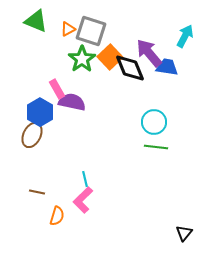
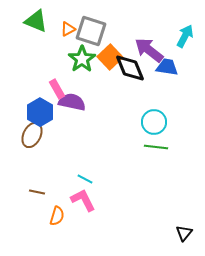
purple arrow: moved 3 px up; rotated 12 degrees counterclockwise
cyan line: rotated 49 degrees counterclockwise
pink L-shape: rotated 108 degrees clockwise
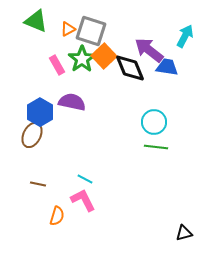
orange square: moved 6 px left, 1 px up
pink rectangle: moved 24 px up
brown line: moved 1 px right, 8 px up
black triangle: rotated 36 degrees clockwise
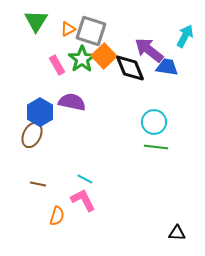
green triangle: rotated 40 degrees clockwise
black triangle: moved 7 px left; rotated 18 degrees clockwise
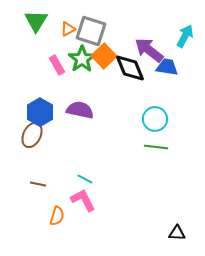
purple semicircle: moved 8 px right, 8 px down
cyan circle: moved 1 px right, 3 px up
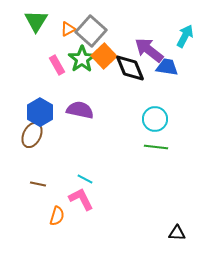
gray square: rotated 24 degrees clockwise
pink L-shape: moved 2 px left, 1 px up
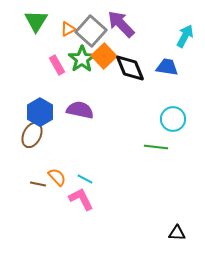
purple arrow: moved 28 px left, 26 px up; rotated 8 degrees clockwise
cyan circle: moved 18 px right
orange semicircle: moved 39 px up; rotated 60 degrees counterclockwise
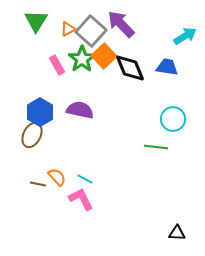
cyan arrow: rotated 30 degrees clockwise
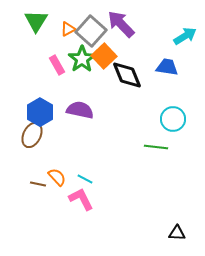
black diamond: moved 3 px left, 7 px down
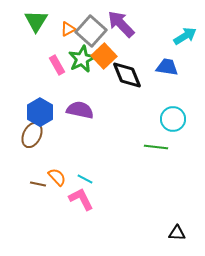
green star: rotated 8 degrees clockwise
